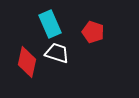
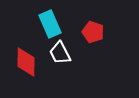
white trapezoid: moved 3 px right; rotated 135 degrees counterclockwise
red diamond: moved 1 px left; rotated 12 degrees counterclockwise
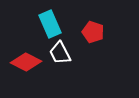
red diamond: rotated 64 degrees counterclockwise
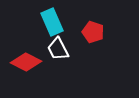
cyan rectangle: moved 2 px right, 2 px up
white trapezoid: moved 2 px left, 4 px up
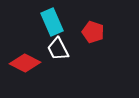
red diamond: moved 1 px left, 1 px down
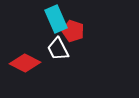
cyan rectangle: moved 4 px right, 3 px up
red pentagon: moved 20 px left, 1 px up
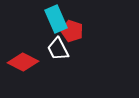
red pentagon: moved 1 px left
red diamond: moved 2 px left, 1 px up
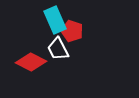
cyan rectangle: moved 1 px left, 1 px down
red diamond: moved 8 px right
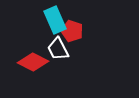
red diamond: moved 2 px right
